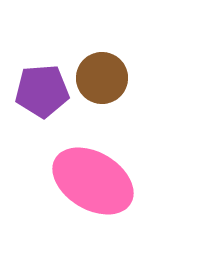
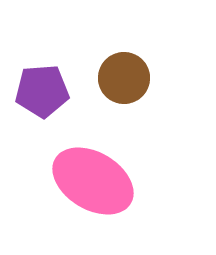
brown circle: moved 22 px right
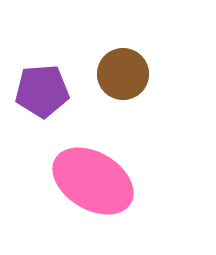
brown circle: moved 1 px left, 4 px up
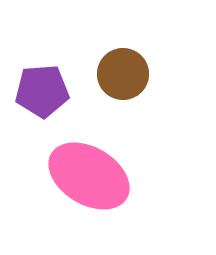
pink ellipse: moved 4 px left, 5 px up
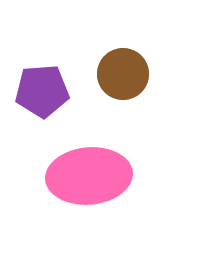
pink ellipse: rotated 36 degrees counterclockwise
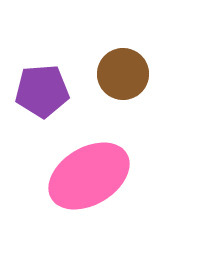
pink ellipse: rotated 26 degrees counterclockwise
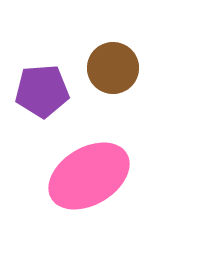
brown circle: moved 10 px left, 6 px up
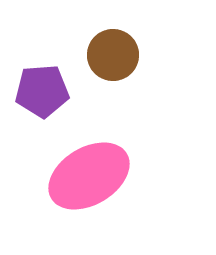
brown circle: moved 13 px up
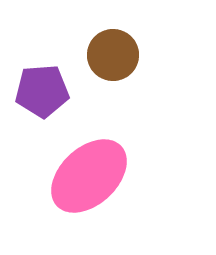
pink ellipse: rotated 12 degrees counterclockwise
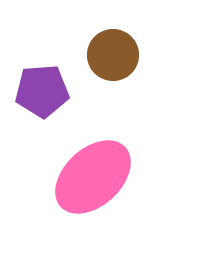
pink ellipse: moved 4 px right, 1 px down
